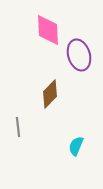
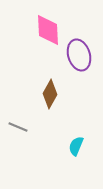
brown diamond: rotated 16 degrees counterclockwise
gray line: rotated 60 degrees counterclockwise
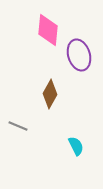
pink diamond: rotated 8 degrees clockwise
gray line: moved 1 px up
cyan semicircle: rotated 132 degrees clockwise
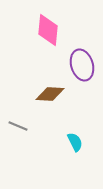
purple ellipse: moved 3 px right, 10 px down
brown diamond: rotated 64 degrees clockwise
cyan semicircle: moved 1 px left, 4 px up
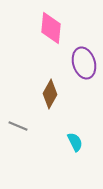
pink diamond: moved 3 px right, 2 px up
purple ellipse: moved 2 px right, 2 px up
brown diamond: rotated 64 degrees counterclockwise
